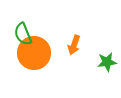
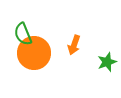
green star: rotated 12 degrees counterclockwise
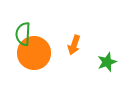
green semicircle: rotated 25 degrees clockwise
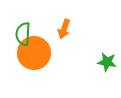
orange arrow: moved 10 px left, 16 px up
green star: rotated 30 degrees clockwise
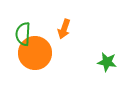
orange circle: moved 1 px right
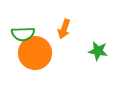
green semicircle: rotated 95 degrees counterclockwise
green star: moved 9 px left, 11 px up
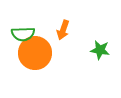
orange arrow: moved 1 px left, 1 px down
green star: moved 2 px right, 1 px up
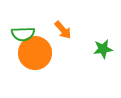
orange arrow: rotated 60 degrees counterclockwise
green star: moved 3 px right, 1 px up; rotated 18 degrees counterclockwise
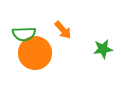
green semicircle: moved 1 px right
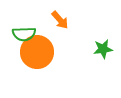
orange arrow: moved 3 px left, 10 px up
orange circle: moved 2 px right, 1 px up
